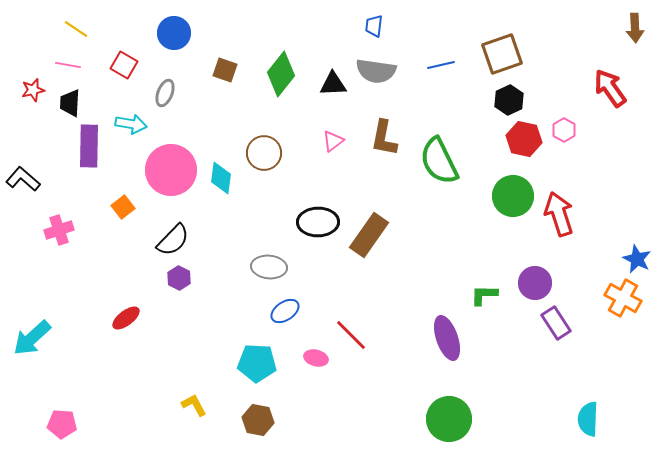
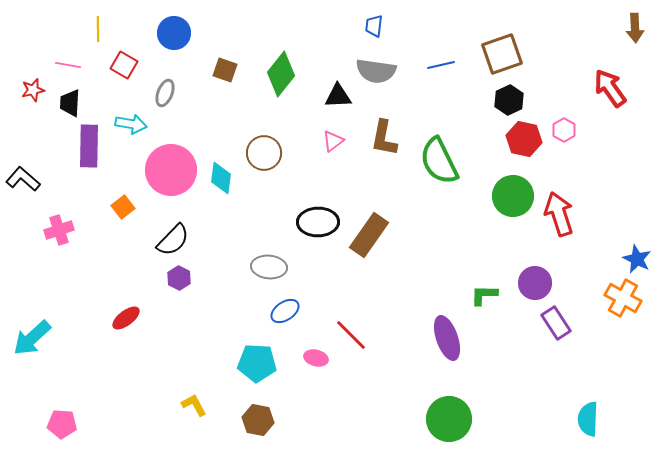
yellow line at (76, 29): moved 22 px right; rotated 55 degrees clockwise
black triangle at (333, 84): moved 5 px right, 12 px down
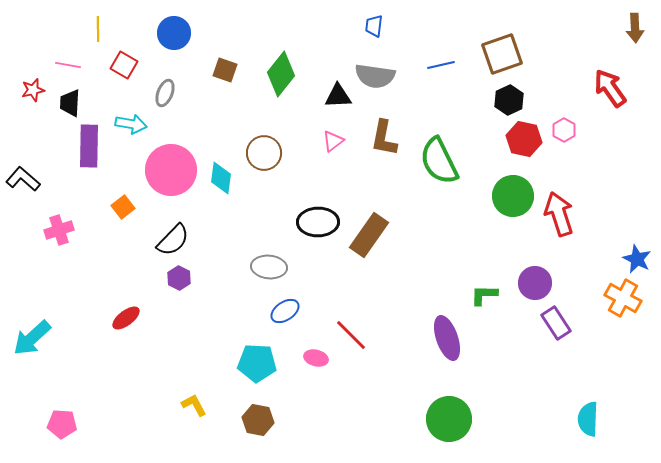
gray semicircle at (376, 71): moved 1 px left, 5 px down
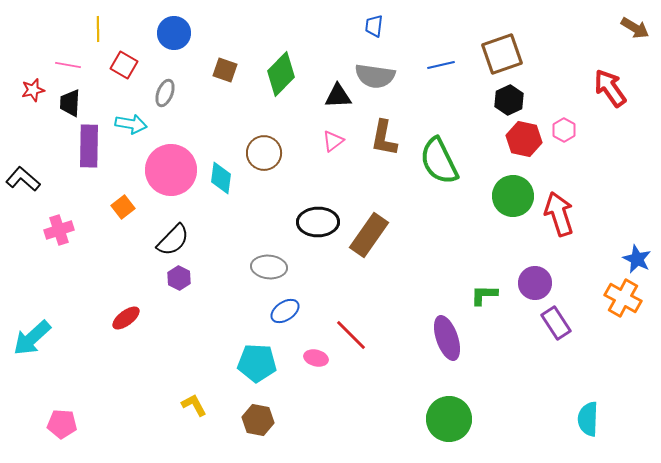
brown arrow at (635, 28): rotated 56 degrees counterclockwise
green diamond at (281, 74): rotated 6 degrees clockwise
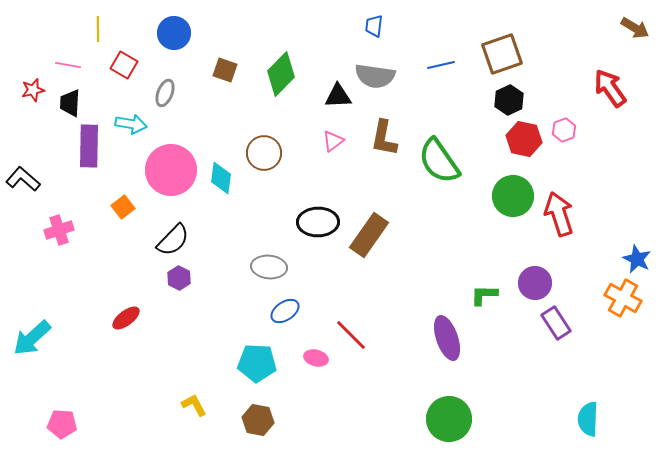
pink hexagon at (564, 130): rotated 10 degrees clockwise
green semicircle at (439, 161): rotated 9 degrees counterclockwise
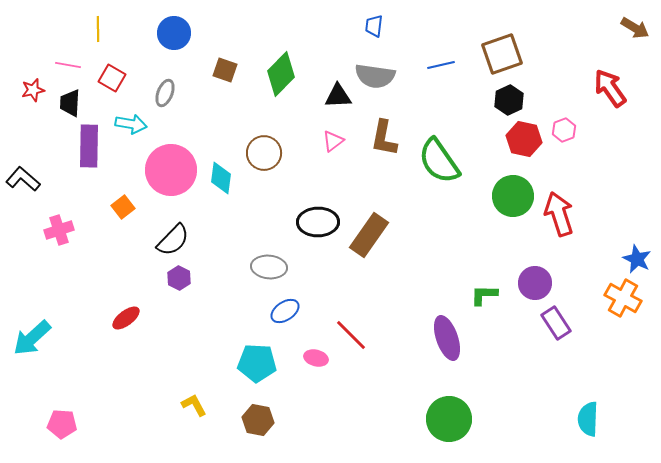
red square at (124, 65): moved 12 px left, 13 px down
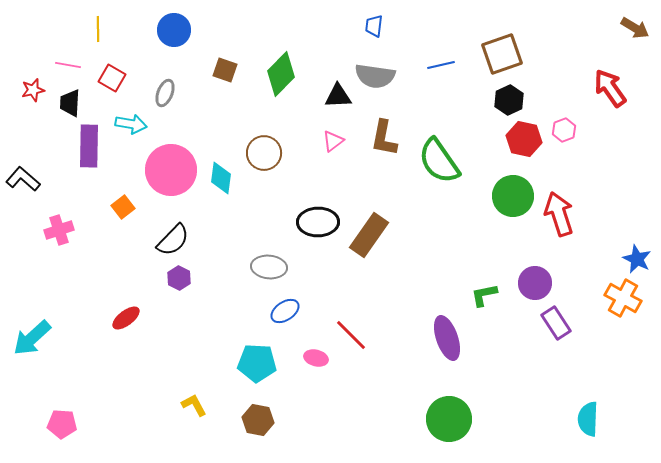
blue circle at (174, 33): moved 3 px up
green L-shape at (484, 295): rotated 12 degrees counterclockwise
